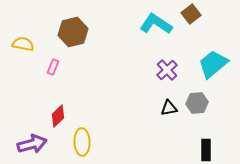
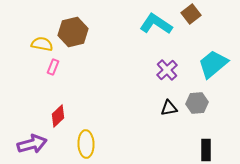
yellow semicircle: moved 19 px right
yellow ellipse: moved 4 px right, 2 px down
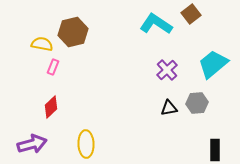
red diamond: moved 7 px left, 9 px up
black rectangle: moved 9 px right
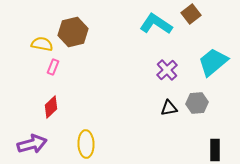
cyan trapezoid: moved 2 px up
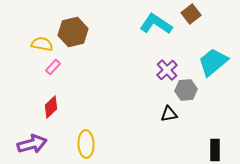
pink rectangle: rotated 21 degrees clockwise
gray hexagon: moved 11 px left, 13 px up
black triangle: moved 6 px down
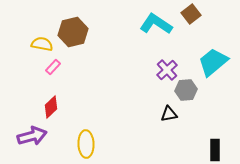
purple arrow: moved 8 px up
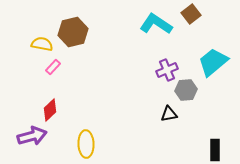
purple cross: rotated 20 degrees clockwise
red diamond: moved 1 px left, 3 px down
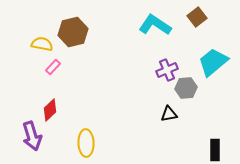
brown square: moved 6 px right, 3 px down
cyan L-shape: moved 1 px left, 1 px down
gray hexagon: moved 2 px up
purple arrow: rotated 88 degrees clockwise
yellow ellipse: moved 1 px up
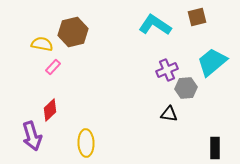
brown square: rotated 24 degrees clockwise
cyan trapezoid: moved 1 px left
black triangle: rotated 18 degrees clockwise
black rectangle: moved 2 px up
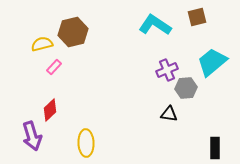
yellow semicircle: rotated 25 degrees counterclockwise
pink rectangle: moved 1 px right
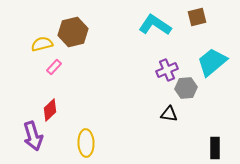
purple arrow: moved 1 px right
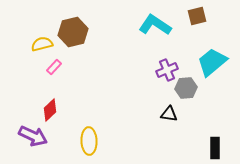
brown square: moved 1 px up
purple arrow: rotated 48 degrees counterclockwise
yellow ellipse: moved 3 px right, 2 px up
